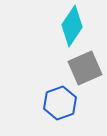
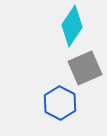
blue hexagon: rotated 12 degrees counterclockwise
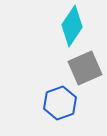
blue hexagon: rotated 12 degrees clockwise
